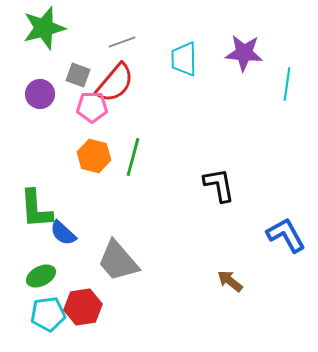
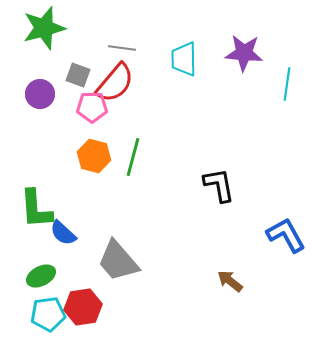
gray line: moved 6 px down; rotated 28 degrees clockwise
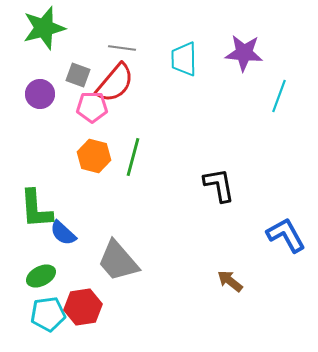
cyan line: moved 8 px left, 12 px down; rotated 12 degrees clockwise
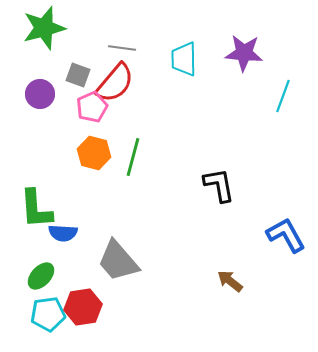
cyan line: moved 4 px right
pink pentagon: rotated 24 degrees counterclockwise
orange hexagon: moved 3 px up
blue semicircle: rotated 40 degrees counterclockwise
green ellipse: rotated 20 degrees counterclockwise
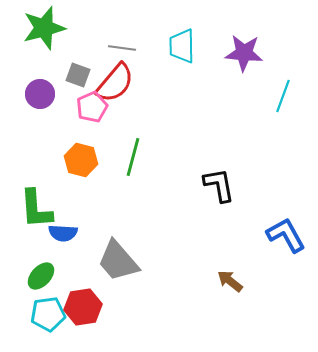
cyan trapezoid: moved 2 px left, 13 px up
orange hexagon: moved 13 px left, 7 px down
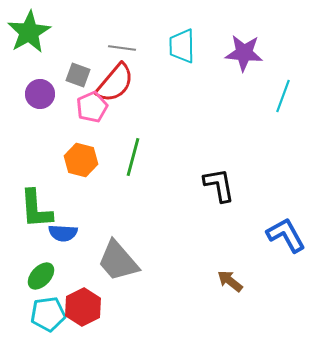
green star: moved 15 px left, 4 px down; rotated 15 degrees counterclockwise
red hexagon: rotated 18 degrees counterclockwise
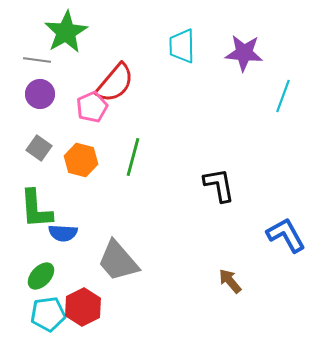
green star: moved 37 px right
gray line: moved 85 px left, 12 px down
gray square: moved 39 px left, 73 px down; rotated 15 degrees clockwise
brown arrow: rotated 12 degrees clockwise
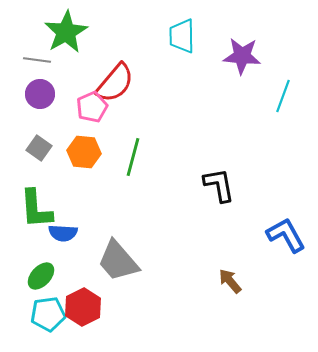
cyan trapezoid: moved 10 px up
purple star: moved 2 px left, 3 px down
orange hexagon: moved 3 px right, 8 px up; rotated 8 degrees counterclockwise
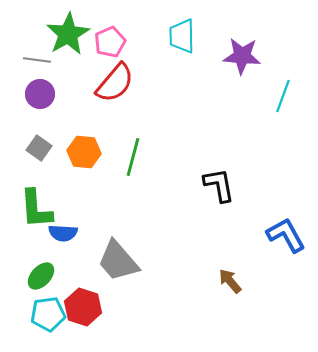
green star: moved 2 px right, 2 px down
pink pentagon: moved 18 px right, 65 px up
red hexagon: rotated 15 degrees counterclockwise
